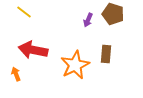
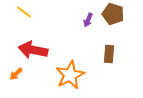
brown rectangle: moved 3 px right
orange star: moved 5 px left, 10 px down
orange arrow: rotated 112 degrees counterclockwise
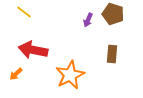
brown rectangle: moved 3 px right
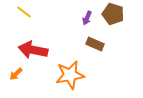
purple arrow: moved 1 px left, 2 px up
brown rectangle: moved 17 px left, 10 px up; rotated 72 degrees counterclockwise
orange star: rotated 16 degrees clockwise
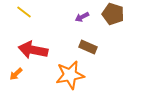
purple arrow: moved 5 px left, 1 px up; rotated 40 degrees clockwise
brown rectangle: moved 7 px left, 3 px down
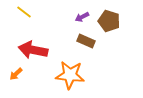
brown pentagon: moved 4 px left, 7 px down
brown rectangle: moved 2 px left, 6 px up
orange star: rotated 16 degrees clockwise
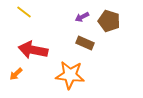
brown rectangle: moved 1 px left, 2 px down
